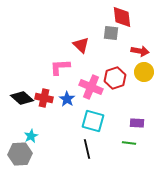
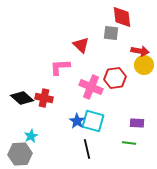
yellow circle: moved 7 px up
red hexagon: rotated 10 degrees clockwise
blue star: moved 10 px right, 22 px down
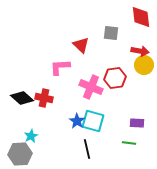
red diamond: moved 19 px right
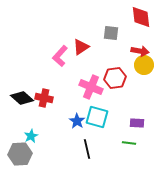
red triangle: moved 2 px down; rotated 42 degrees clockwise
pink L-shape: moved 11 px up; rotated 45 degrees counterclockwise
cyan square: moved 4 px right, 4 px up
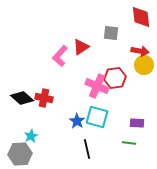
pink cross: moved 6 px right, 1 px up
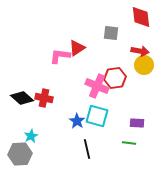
red triangle: moved 4 px left, 1 px down
pink L-shape: rotated 55 degrees clockwise
cyan square: moved 1 px up
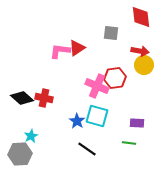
pink L-shape: moved 5 px up
black line: rotated 42 degrees counterclockwise
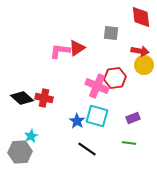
purple rectangle: moved 4 px left, 5 px up; rotated 24 degrees counterclockwise
gray hexagon: moved 2 px up
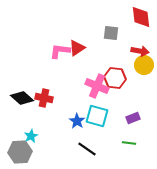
red hexagon: rotated 15 degrees clockwise
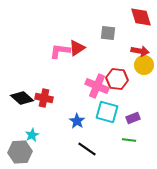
red diamond: rotated 10 degrees counterclockwise
gray square: moved 3 px left
red hexagon: moved 2 px right, 1 px down
cyan square: moved 10 px right, 4 px up
cyan star: moved 1 px right, 1 px up
green line: moved 3 px up
